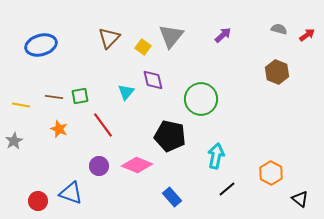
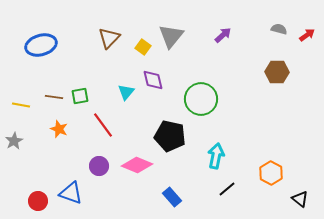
brown hexagon: rotated 20 degrees counterclockwise
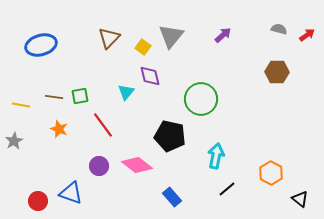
purple diamond: moved 3 px left, 4 px up
pink diamond: rotated 16 degrees clockwise
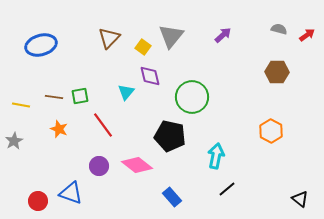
green circle: moved 9 px left, 2 px up
orange hexagon: moved 42 px up
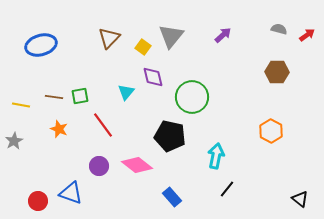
purple diamond: moved 3 px right, 1 px down
black line: rotated 12 degrees counterclockwise
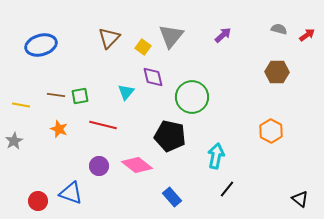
brown line: moved 2 px right, 2 px up
red line: rotated 40 degrees counterclockwise
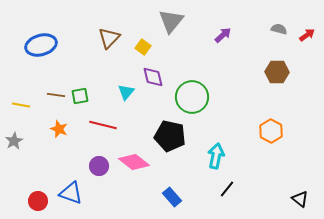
gray triangle: moved 15 px up
pink diamond: moved 3 px left, 3 px up
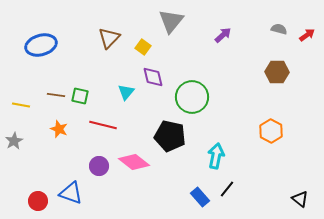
green square: rotated 24 degrees clockwise
blue rectangle: moved 28 px right
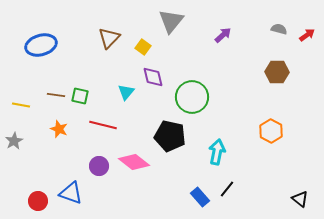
cyan arrow: moved 1 px right, 4 px up
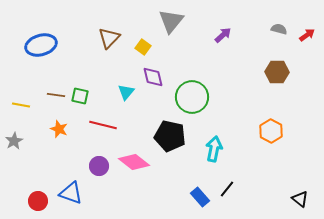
cyan arrow: moved 3 px left, 3 px up
